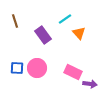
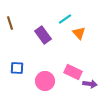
brown line: moved 5 px left, 2 px down
pink circle: moved 8 px right, 13 px down
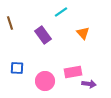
cyan line: moved 4 px left, 7 px up
orange triangle: moved 4 px right
pink rectangle: rotated 36 degrees counterclockwise
purple arrow: moved 1 px left
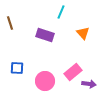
cyan line: rotated 32 degrees counterclockwise
purple rectangle: moved 2 px right; rotated 36 degrees counterclockwise
pink rectangle: rotated 30 degrees counterclockwise
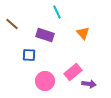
cyan line: moved 4 px left; rotated 48 degrees counterclockwise
brown line: moved 2 px right, 1 px down; rotated 32 degrees counterclockwise
blue square: moved 12 px right, 13 px up
